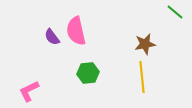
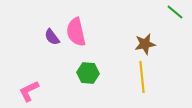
pink semicircle: moved 1 px down
green hexagon: rotated 10 degrees clockwise
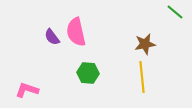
pink L-shape: moved 2 px left, 1 px up; rotated 45 degrees clockwise
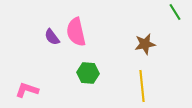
green line: rotated 18 degrees clockwise
yellow line: moved 9 px down
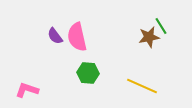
green line: moved 14 px left, 14 px down
pink semicircle: moved 1 px right, 5 px down
purple semicircle: moved 3 px right, 1 px up
brown star: moved 4 px right, 7 px up
yellow line: rotated 60 degrees counterclockwise
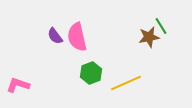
green hexagon: moved 3 px right; rotated 25 degrees counterclockwise
yellow line: moved 16 px left, 3 px up; rotated 48 degrees counterclockwise
pink L-shape: moved 9 px left, 5 px up
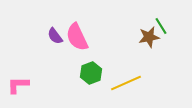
pink semicircle: rotated 12 degrees counterclockwise
pink L-shape: rotated 20 degrees counterclockwise
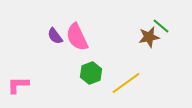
green line: rotated 18 degrees counterclockwise
yellow line: rotated 12 degrees counterclockwise
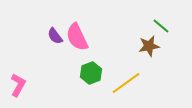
brown star: moved 9 px down
pink L-shape: rotated 120 degrees clockwise
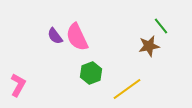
green line: rotated 12 degrees clockwise
yellow line: moved 1 px right, 6 px down
